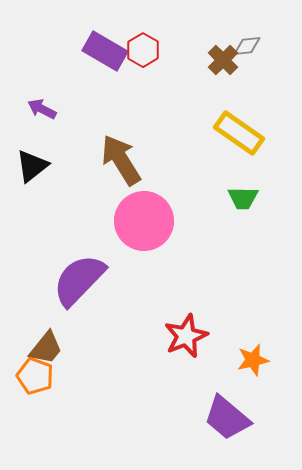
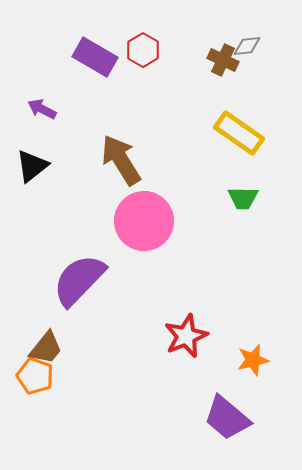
purple rectangle: moved 10 px left, 6 px down
brown cross: rotated 20 degrees counterclockwise
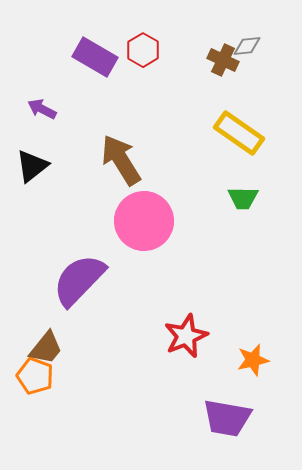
purple trapezoid: rotated 30 degrees counterclockwise
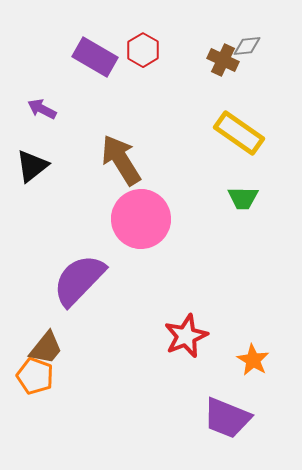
pink circle: moved 3 px left, 2 px up
orange star: rotated 28 degrees counterclockwise
purple trapezoid: rotated 12 degrees clockwise
